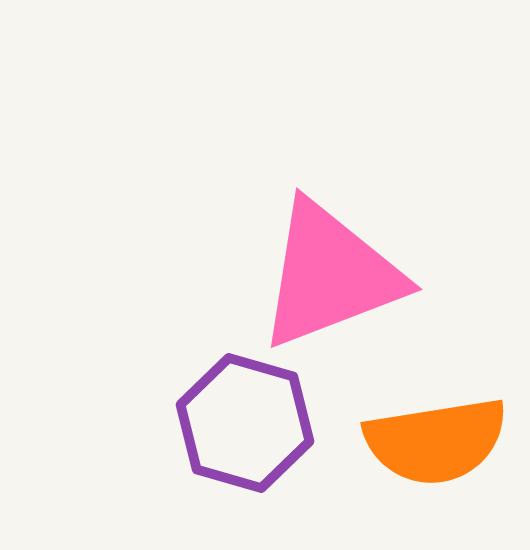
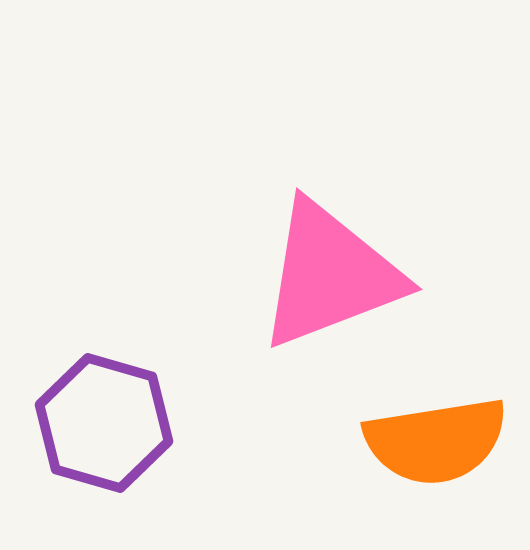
purple hexagon: moved 141 px left
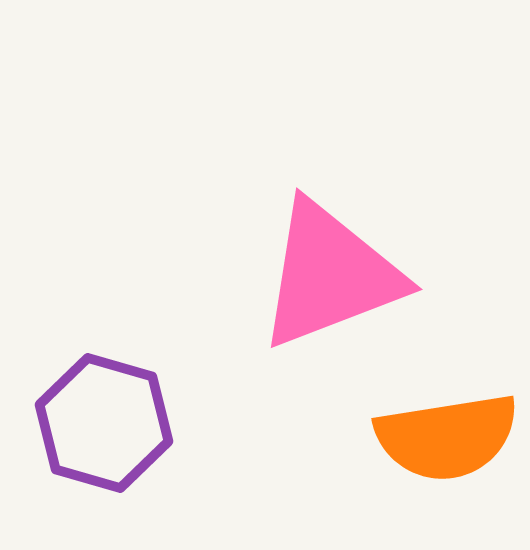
orange semicircle: moved 11 px right, 4 px up
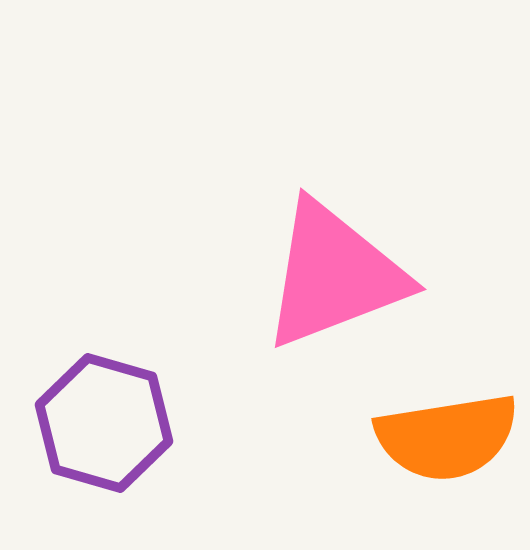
pink triangle: moved 4 px right
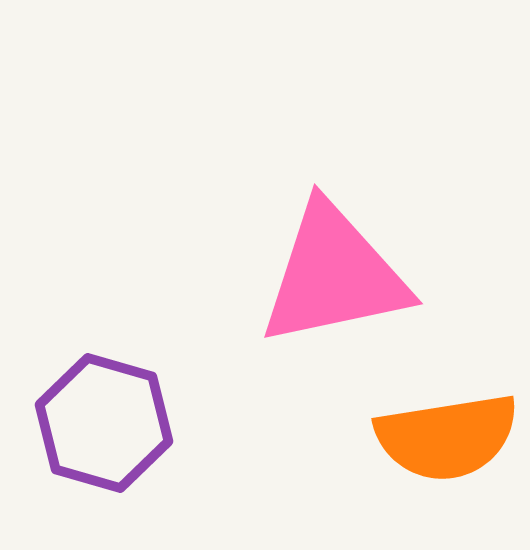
pink triangle: rotated 9 degrees clockwise
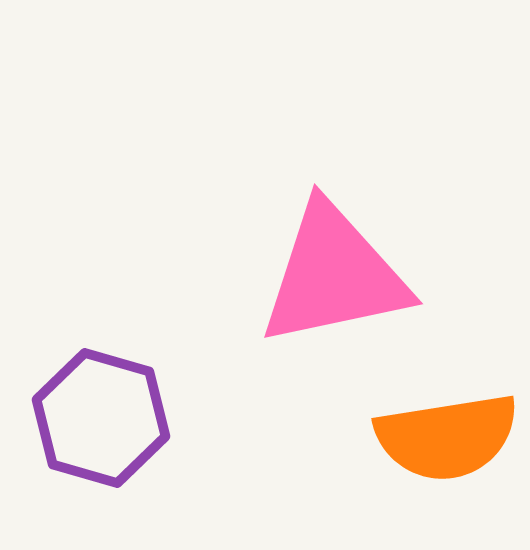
purple hexagon: moved 3 px left, 5 px up
